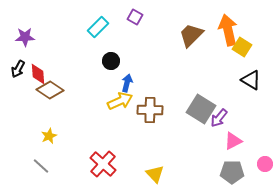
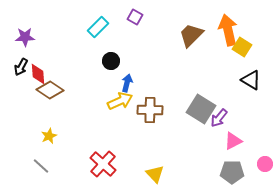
black arrow: moved 3 px right, 2 px up
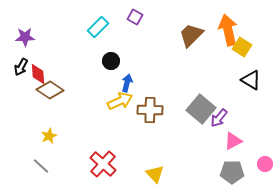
gray square: rotated 8 degrees clockwise
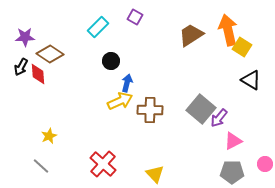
brown trapezoid: rotated 12 degrees clockwise
brown diamond: moved 36 px up
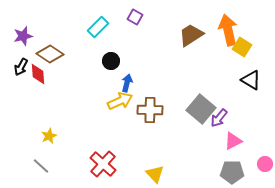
purple star: moved 2 px left, 1 px up; rotated 12 degrees counterclockwise
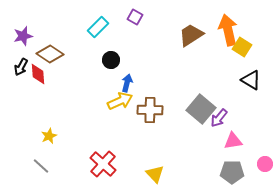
black circle: moved 1 px up
pink triangle: rotated 18 degrees clockwise
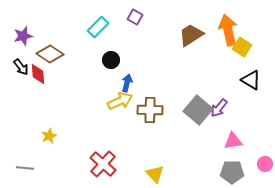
black arrow: rotated 66 degrees counterclockwise
gray square: moved 3 px left, 1 px down
purple arrow: moved 10 px up
gray line: moved 16 px left, 2 px down; rotated 36 degrees counterclockwise
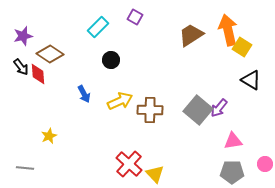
blue arrow: moved 43 px left, 11 px down; rotated 138 degrees clockwise
red cross: moved 26 px right
